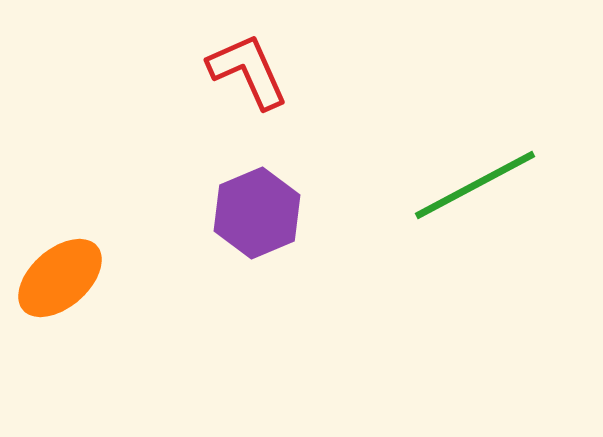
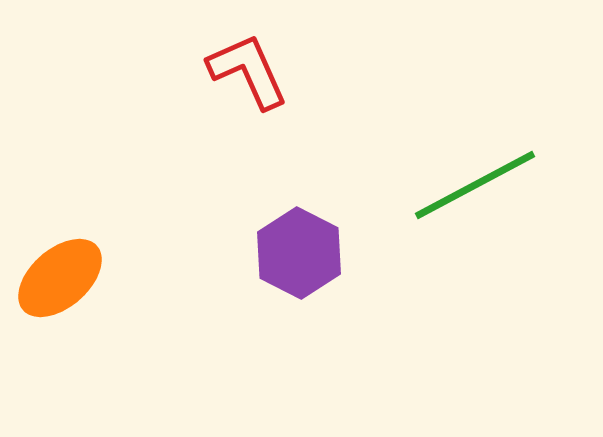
purple hexagon: moved 42 px right, 40 px down; rotated 10 degrees counterclockwise
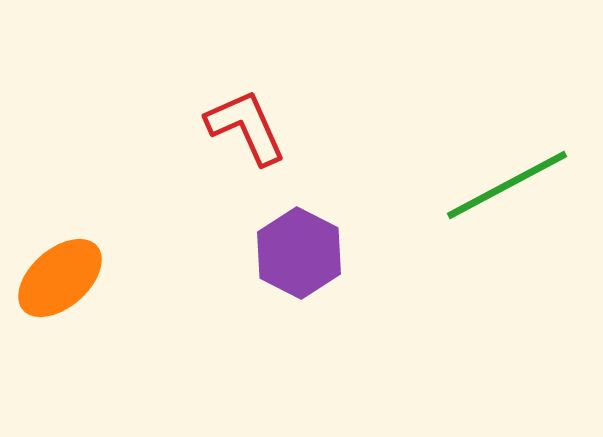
red L-shape: moved 2 px left, 56 px down
green line: moved 32 px right
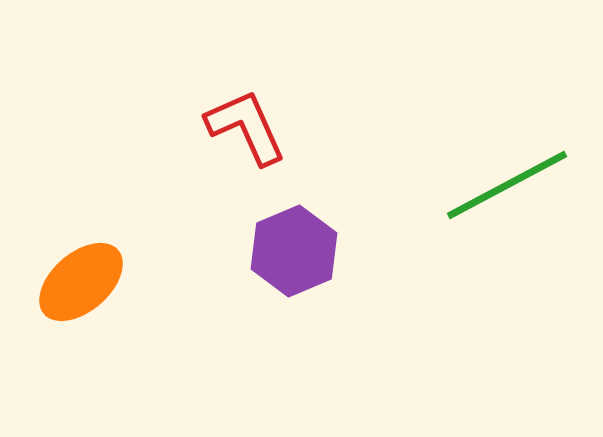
purple hexagon: moved 5 px left, 2 px up; rotated 10 degrees clockwise
orange ellipse: moved 21 px right, 4 px down
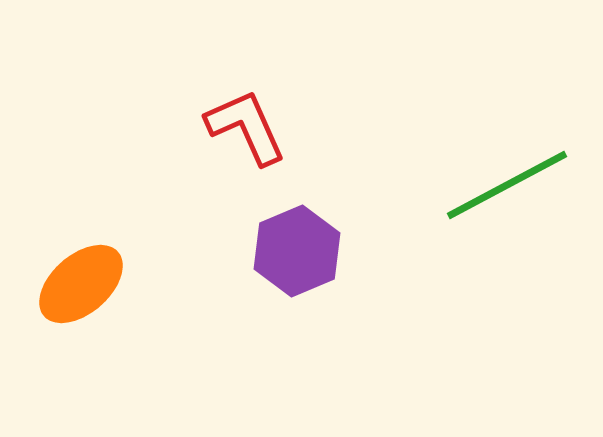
purple hexagon: moved 3 px right
orange ellipse: moved 2 px down
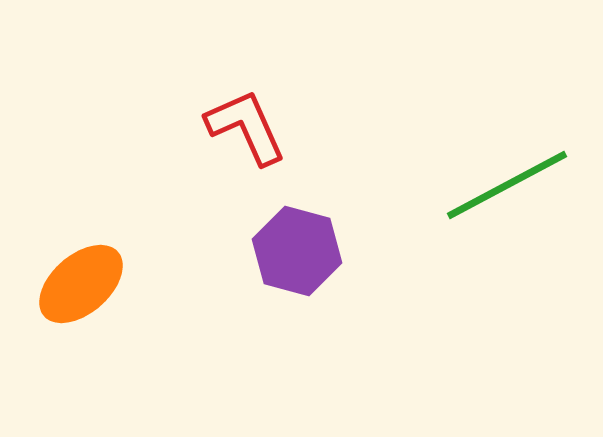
purple hexagon: rotated 22 degrees counterclockwise
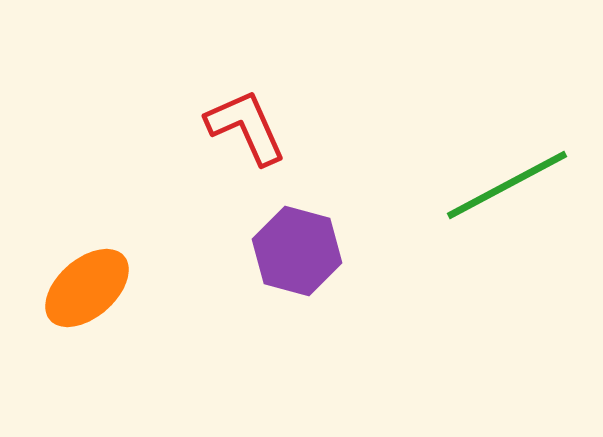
orange ellipse: moved 6 px right, 4 px down
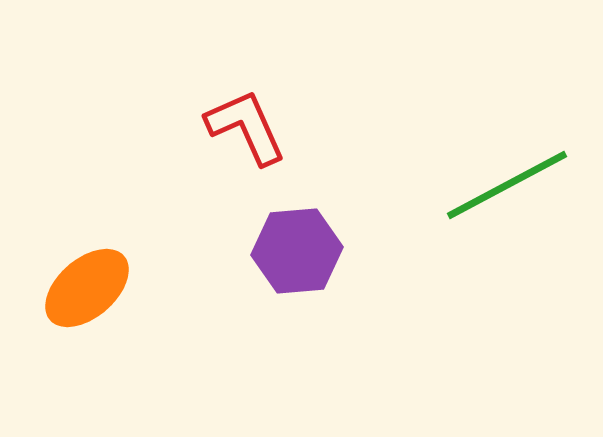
purple hexagon: rotated 20 degrees counterclockwise
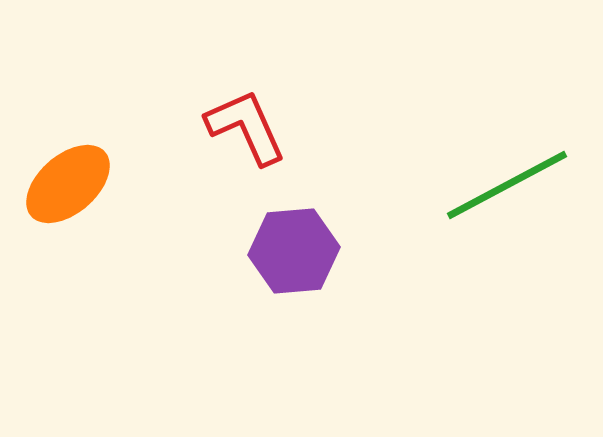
purple hexagon: moved 3 px left
orange ellipse: moved 19 px left, 104 px up
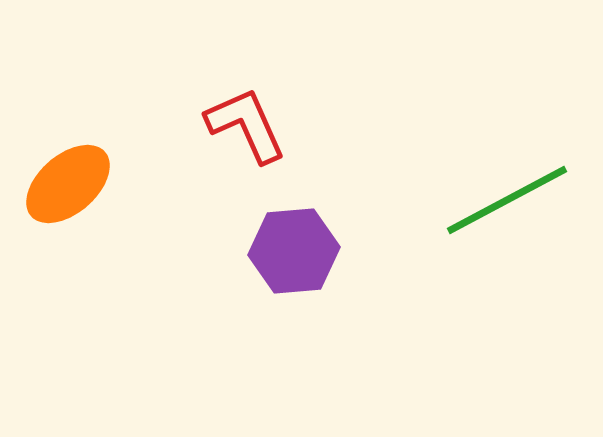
red L-shape: moved 2 px up
green line: moved 15 px down
